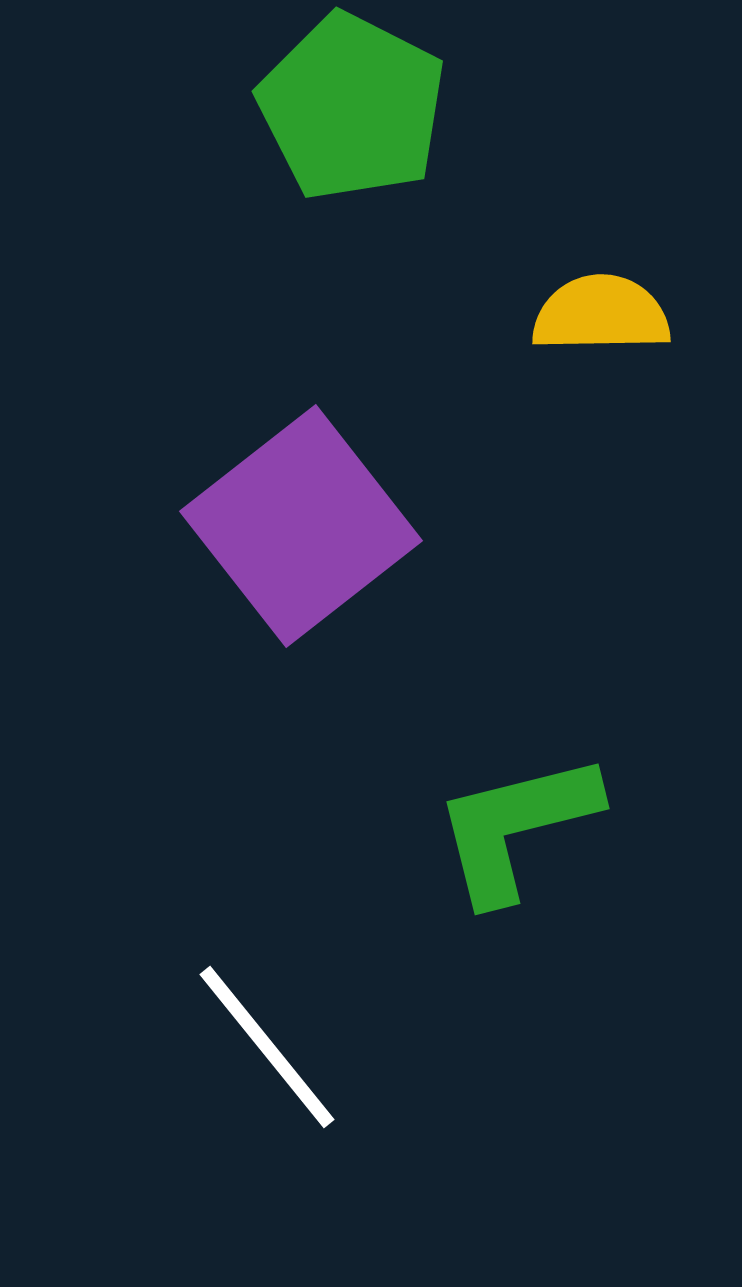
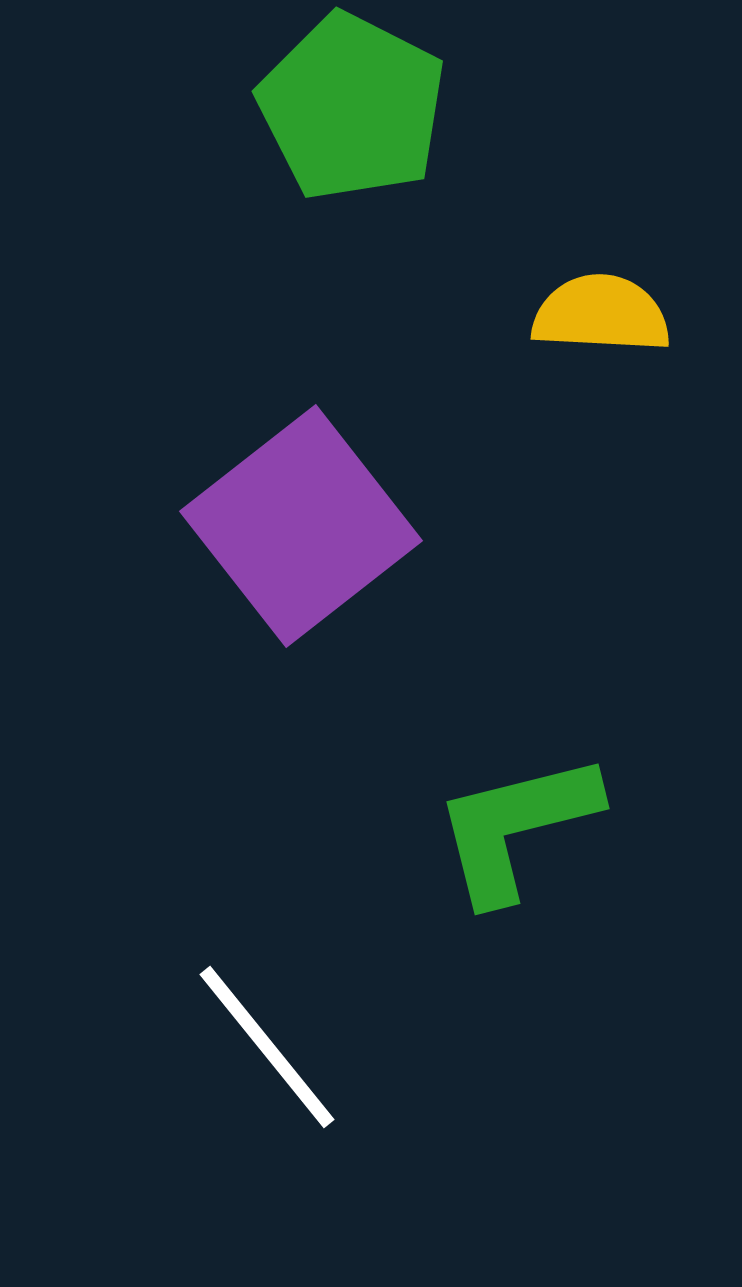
yellow semicircle: rotated 4 degrees clockwise
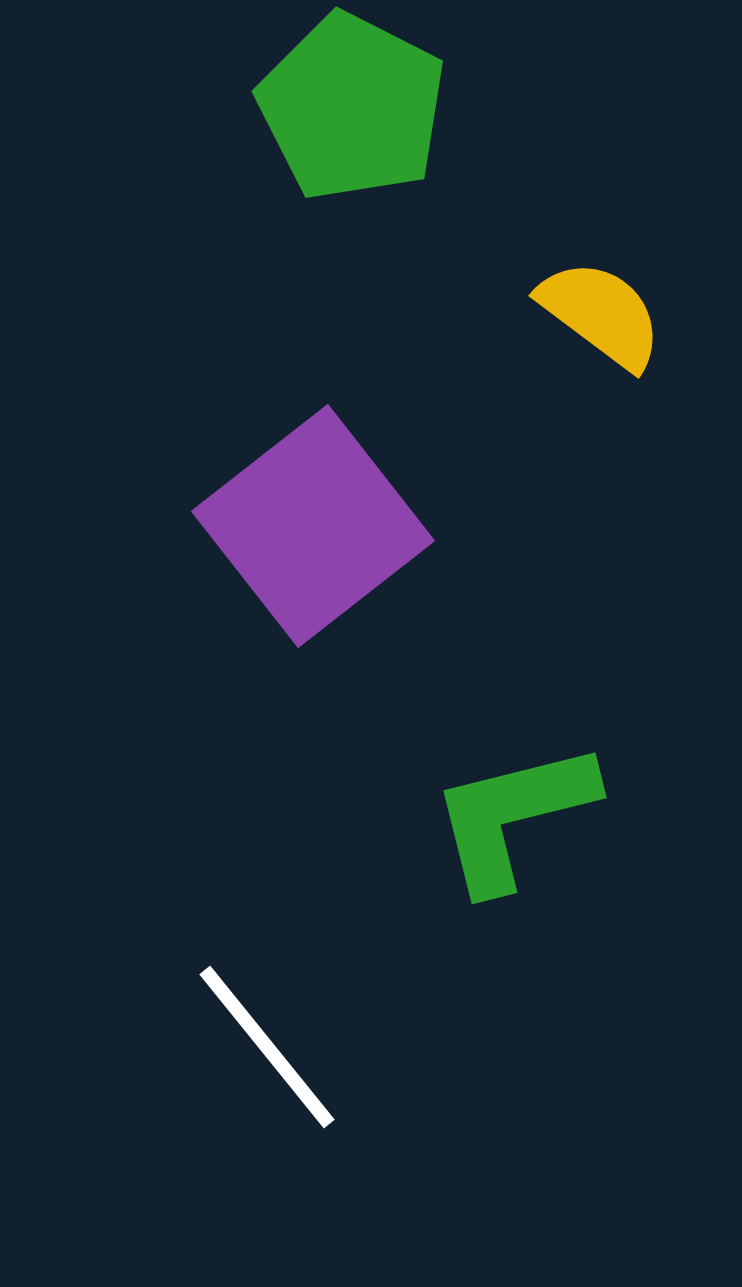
yellow semicircle: rotated 34 degrees clockwise
purple square: moved 12 px right
green L-shape: moved 3 px left, 11 px up
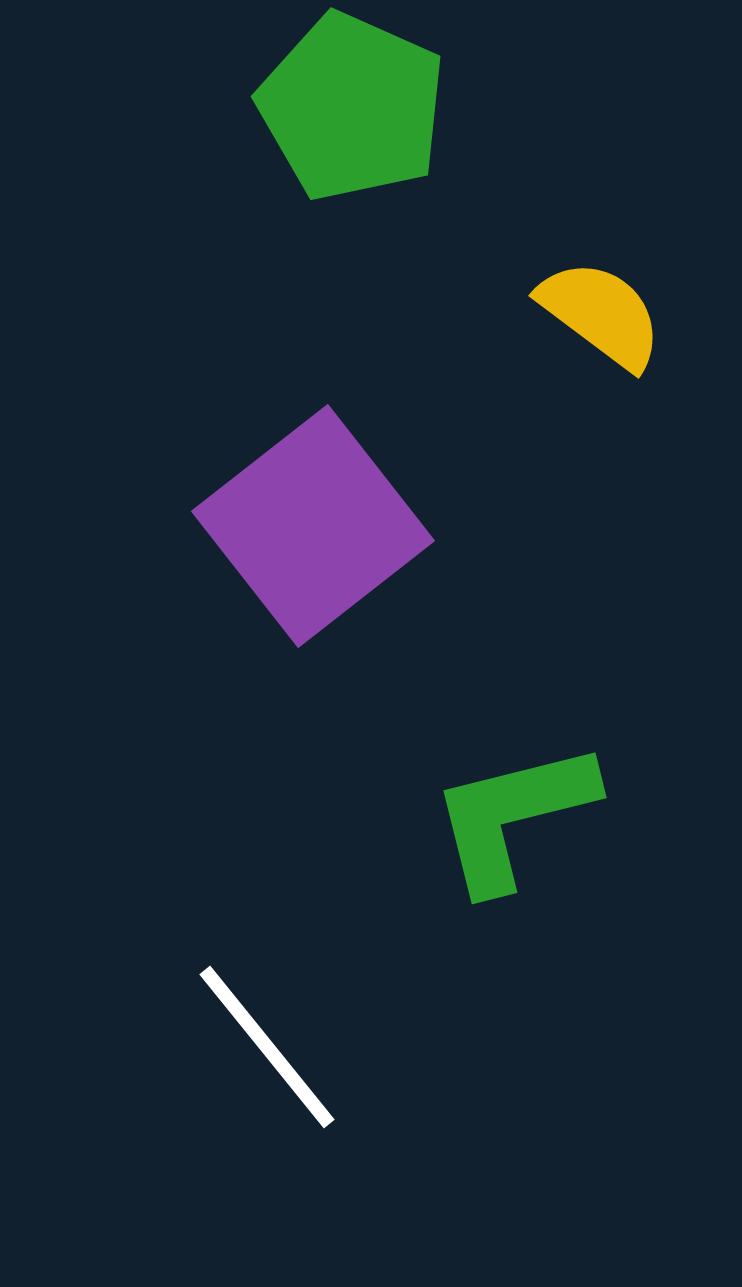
green pentagon: rotated 3 degrees counterclockwise
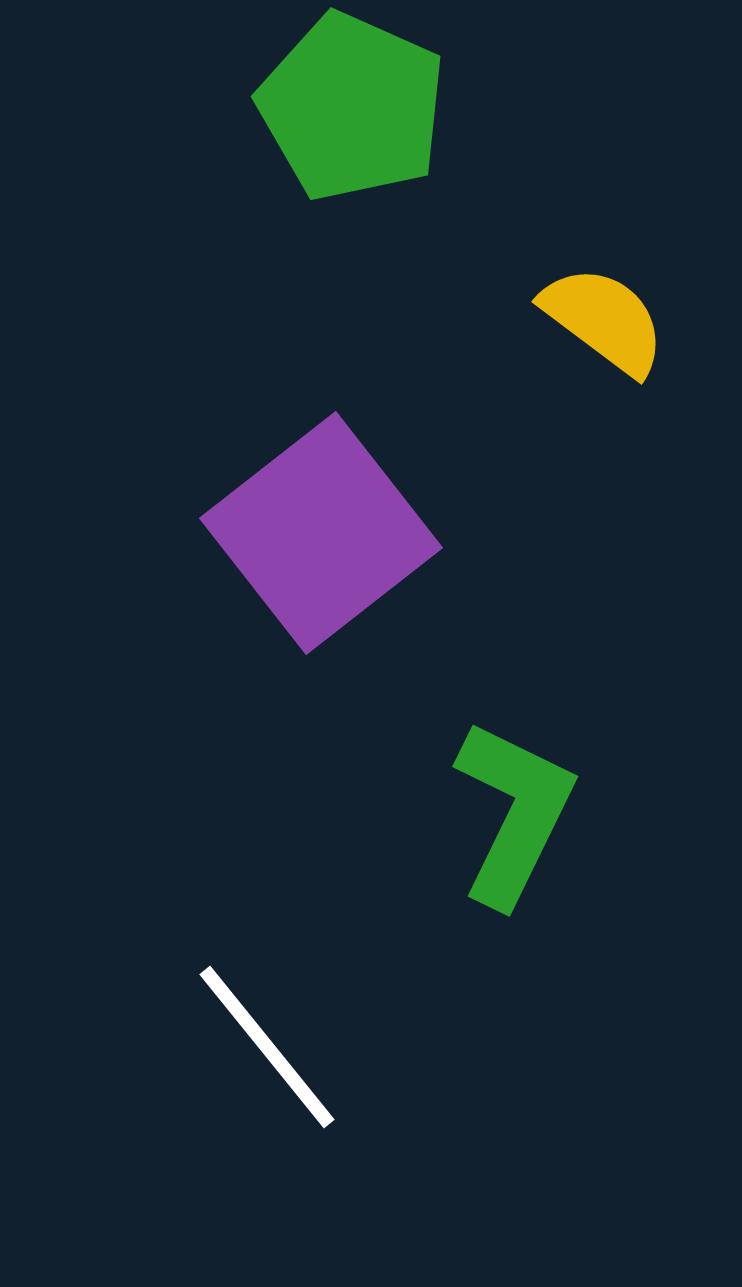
yellow semicircle: moved 3 px right, 6 px down
purple square: moved 8 px right, 7 px down
green L-shape: moved 1 px right, 3 px up; rotated 130 degrees clockwise
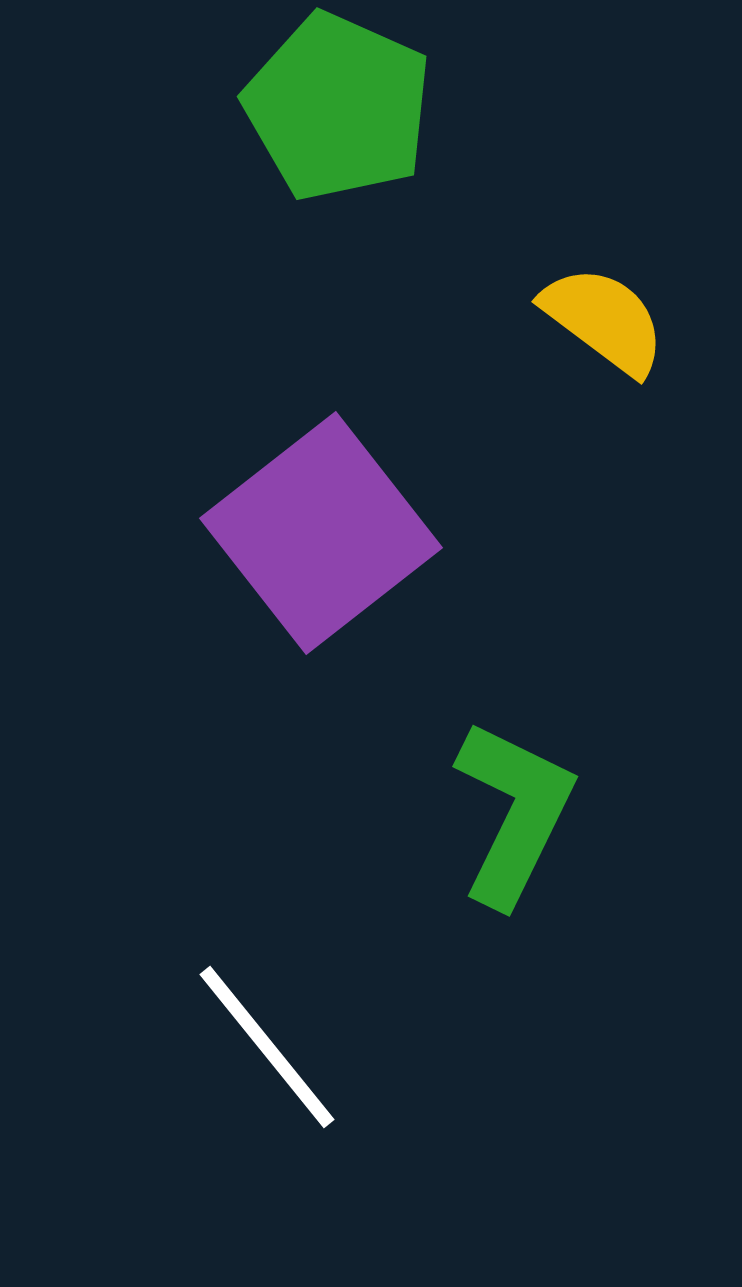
green pentagon: moved 14 px left
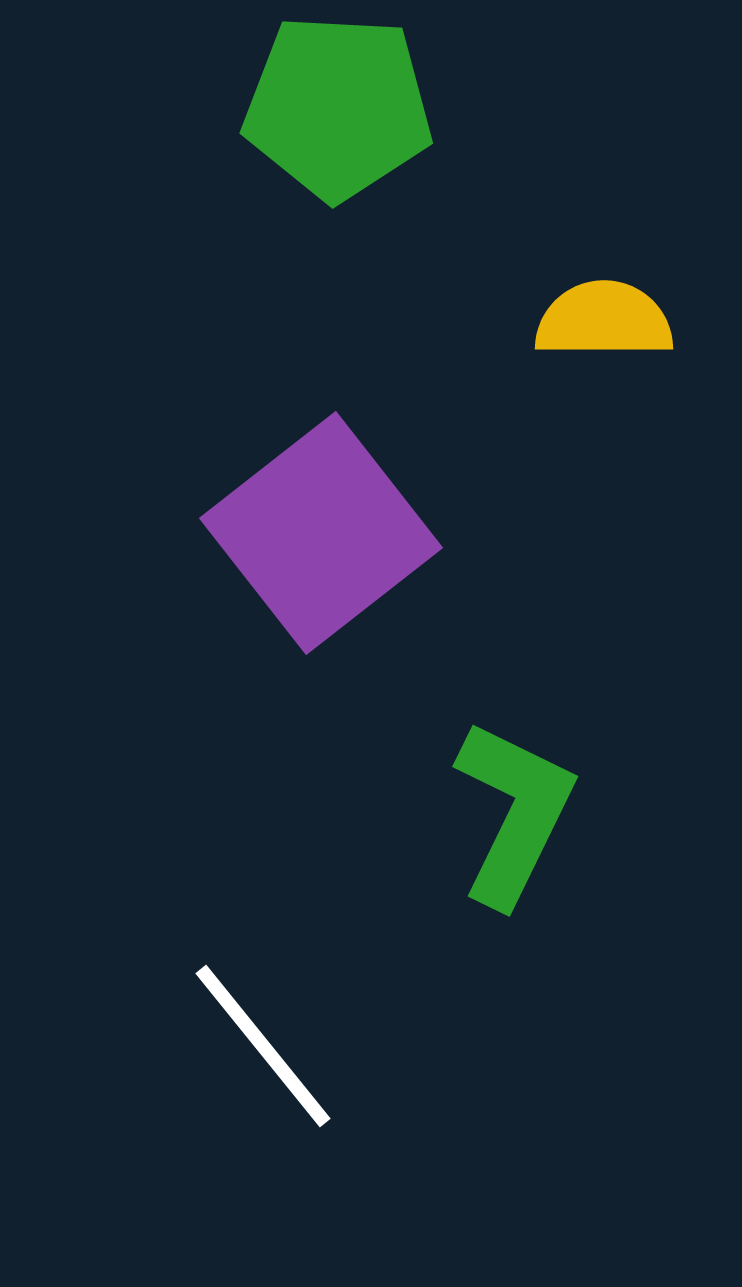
green pentagon: rotated 21 degrees counterclockwise
yellow semicircle: rotated 37 degrees counterclockwise
white line: moved 4 px left, 1 px up
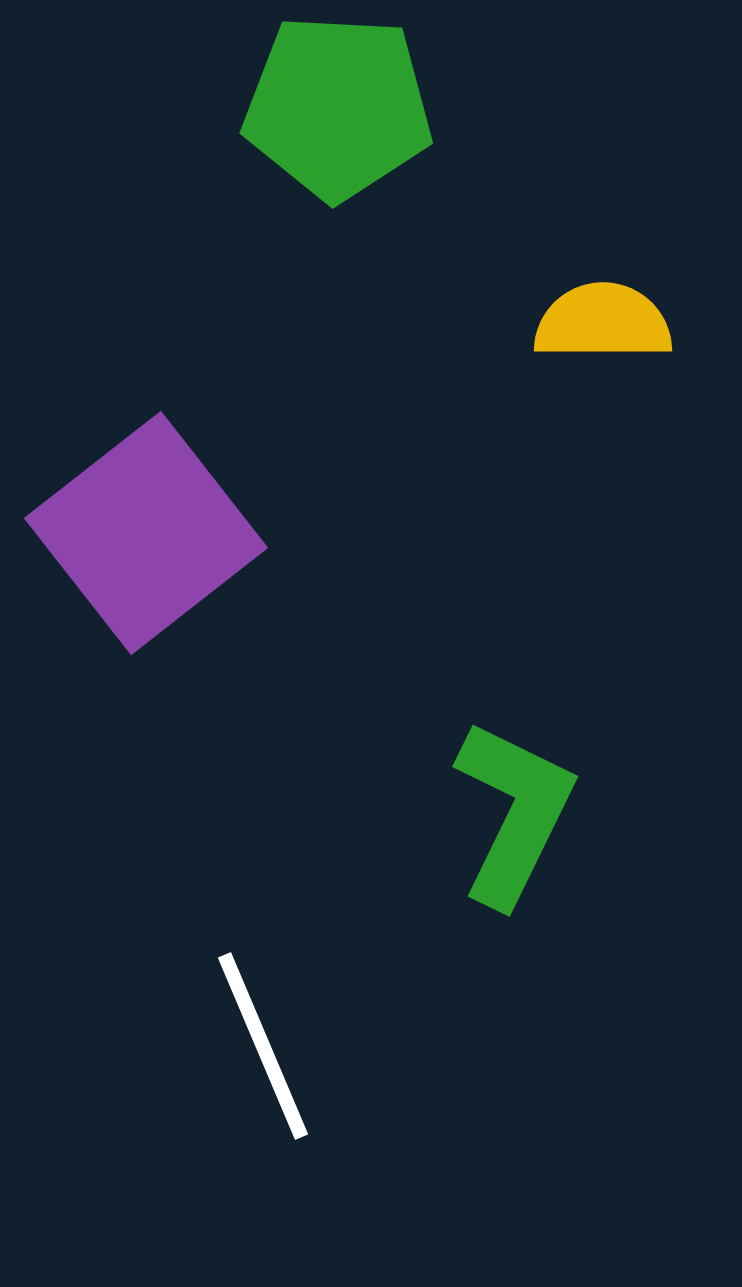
yellow semicircle: moved 1 px left, 2 px down
purple square: moved 175 px left
white line: rotated 16 degrees clockwise
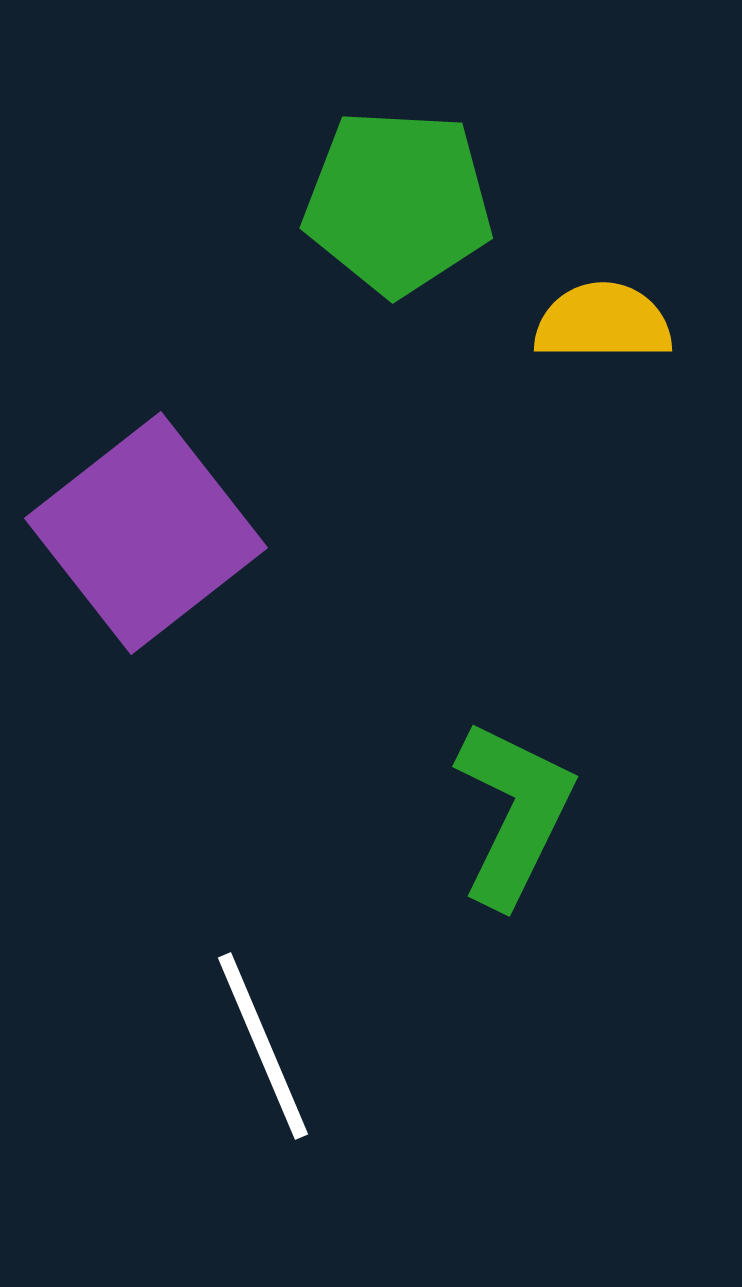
green pentagon: moved 60 px right, 95 px down
